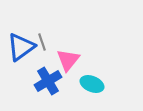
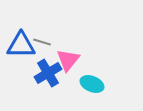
gray line: rotated 54 degrees counterclockwise
blue triangle: moved 2 px up; rotated 36 degrees clockwise
blue cross: moved 8 px up
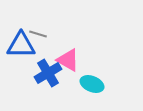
gray line: moved 4 px left, 8 px up
pink triangle: rotated 40 degrees counterclockwise
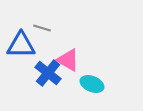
gray line: moved 4 px right, 6 px up
blue cross: rotated 20 degrees counterclockwise
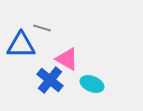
pink triangle: moved 1 px left, 1 px up
blue cross: moved 2 px right, 7 px down
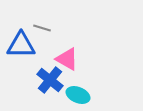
cyan ellipse: moved 14 px left, 11 px down
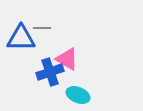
gray line: rotated 18 degrees counterclockwise
blue triangle: moved 7 px up
blue cross: moved 8 px up; rotated 32 degrees clockwise
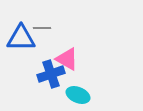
blue cross: moved 1 px right, 2 px down
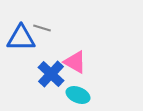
gray line: rotated 18 degrees clockwise
pink triangle: moved 8 px right, 3 px down
blue cross: rotated 28 degrees counterclockwise
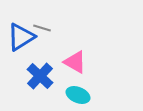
blue triangle: moved 1 px up; rotated 32 degrees counterclockwise
blue cross: moved 11 px left, 2 px down
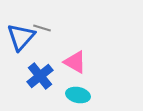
blue triangle: rotated 16 degrees counterclockwise
blue cross: rotated 8 degrees clockwise
cyan ellipse: rotated 10 degrees counterclockwise
